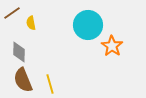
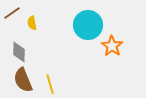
yellow semicircle: moved 1 px right
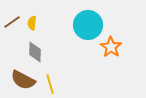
brown line: moved 9 px down
yellow semicircle: rotated 16 degrees clockwise
orange star: moved 1 px left, 1 px down
gray diamond: moved 16 px right
brown semicircle: rotated 40 degrees counterclockwise
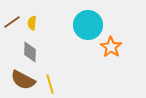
gray diamond: moved 5 px left
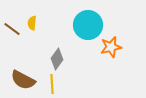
brown line: moved 7 px down; rotated 72 degrees clockwise
orange star: rotated 25 degrees clockwise
gray diamond: moved 27 px right, 7 px down; rotated 35 degrees clockwise
yellow line: moved 2 px right; rotated 12 degrees clockwise
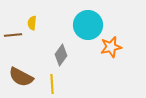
brown line: moved 1 px right, 6 px down; rotated 42 degrees counterclockwise
gray diamond: moved 4 px right, 4 px up
brown semicircle: moved 2 px left, 3 px up
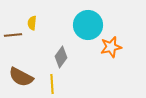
gray diamond: moved 2 px down
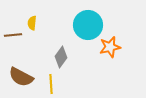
orange star: moved 1 px left
yellow line: moved 1 px left
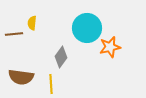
cyan circle: moved 1 px left, 3 px down
brown line: moved 1 px right, 1 px up
brown semicircle: rotated 20 degrees counterclockwise
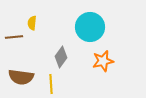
cyan circle: moved 3 px right, 1 px up
brown line: moved 3 px down
orange star: moved 7 px left, 14 px down
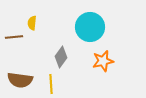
brown semicircle: moved 1 px left, 3 px down
